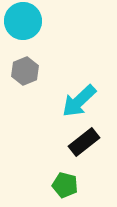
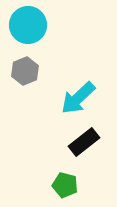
cyan circle: moved 5 px right, 4 px down
cyan arrow: moved 1 px left, 3 px up
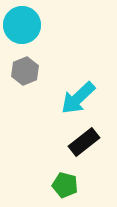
cyan circle: moved 6 px left
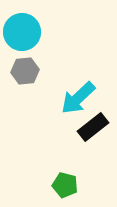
cyan circle: moved 7 px down
gray hexagon: rotated 16 degrees clockwise
black rectangle: moved 9 px right, 15 px up
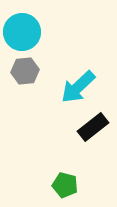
cyan arrow: moved 11 px up
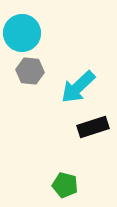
cyan circle: moved 1 px down
gray hexagon: moved 5 px right; rotated 12 degrees clockwise
black rectangle: rotated 20 degrees clockwise
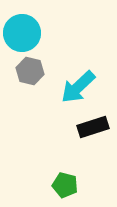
gray hexagon: rotated 8 degrees clockwise
